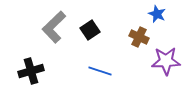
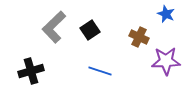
blue star: moved 9 px right
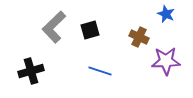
black square: rotated 18 degrees clockwise
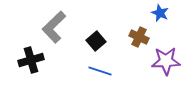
blue star: moved 6 px left, 1 px up
black square: moved 6 px right, 11 px down; rotated 24 degrees counterclockwise
black cross: moved 11 px up
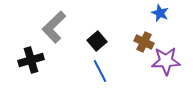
brown cross: moved 5 px right, 5 px down
black square: moved 1 px right
blue line: rotated 45 degrees clockwise
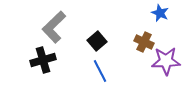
black cross: moved 12 px right
